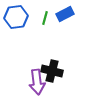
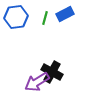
black cross: moved 1 px down; rotated 15 degrees clockwise
purple arrow: rotated 65 degrees clockwise
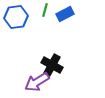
green line: moved 8 px up
black cross: moved 7 px up
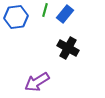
blue rectangle: rotated 24 degrees counterclockwise
black cross: moved 16 px right, 17 px up
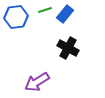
green line: rotated 56 degrees clockwise
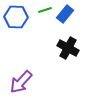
blue hexagon: rotated 10 degrees clockwise
purple arrow: moved 16 px left; rotated 15 degrees counterclockwise
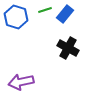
blue hexagon: rotated 15 degrees clockwise
purple arrow: rotated 35 degrees clockwise
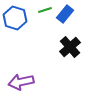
blue hexagon: moved 1 px left, 1 px down
black cross: moved 2 px right, 1 px up; rotated 20 degrees clockwise
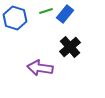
green line: moved 1 px right, 1 px down
purple arrow: moved 19 px right, 14 px up; rotated 20 degrees clockwise
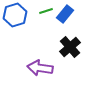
blue hexagon: moved 3 px up; rotated 25 degrees clockwise
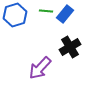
green line: rotated 24 degrees clockwise
black cross: rotated 10 degrees clockwise
purple arrow: rotated 55 degrees counterclockwise
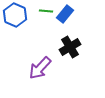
blue hexagon: rotated 20 degrees counterclockwise
